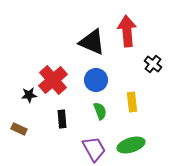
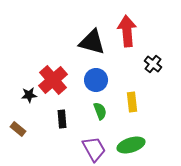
black triangle: rotated 8 degrees counterclockwise
brown rectangle: moved 1 px left; rotated 14 degrees clockwise
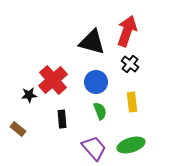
red arrow: rotated 24 degrees clockwise
black cross: moved 23 px left
blue circle: moved 2 px down
purple trapezoid: moved 1 px up; rotated 12 degrees counterclockwise
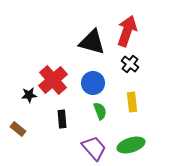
blue circle: moved 3 px left, 1 px down
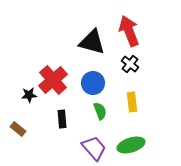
red arrow: moved 2 px right; rotated 40 degrees counterclockwise
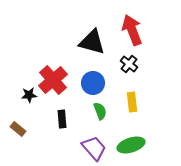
red arrow: moved 3 px right, 1 px up
black cross: moved 1 px left
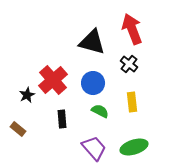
red arrow: moved 1 px up
black star: moved 2 px left; rotated 21 degrees counterclockwise
green semicircle: rotated 42 degrees counterclockwise
green ellipse: moved 3 px right, 2 px down
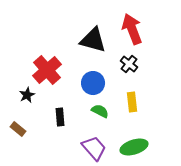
black triangle: moved 1 px right, 2 px up
red cross: moved 6 px left, 10 px up
black rectangle: moved 2 px left, 2 px up
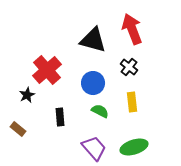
black cross: moved 3 px down
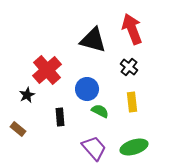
blue circle: moved 6 px left, 6 px down
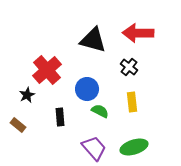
red arrow: moved 6 px right, 4 px down; rotated 68 degrees counterclockwise
brown rectangle: moved 4 px up
